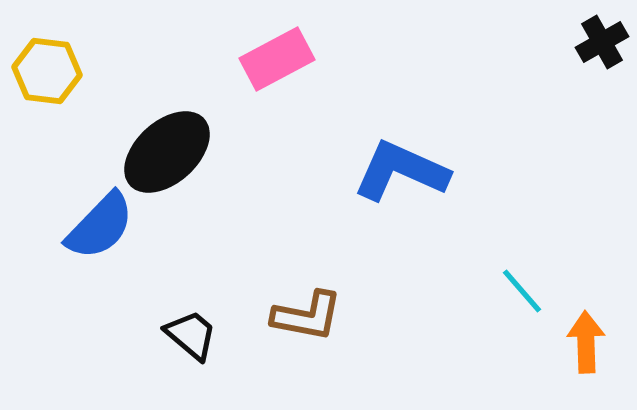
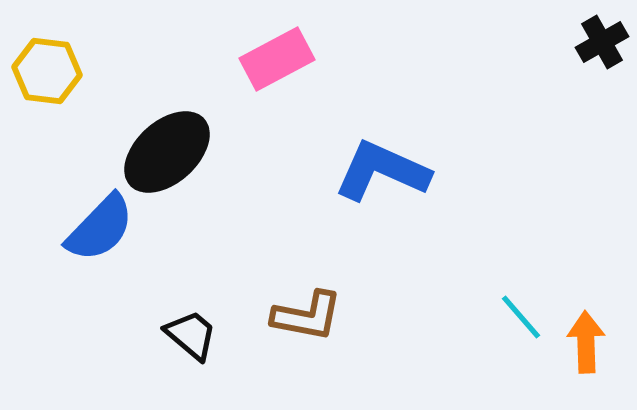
blue L-shape: moved 19 px left
blue semicircle: moved 2 px down
cyan line: moved 1 px left, 26 px down
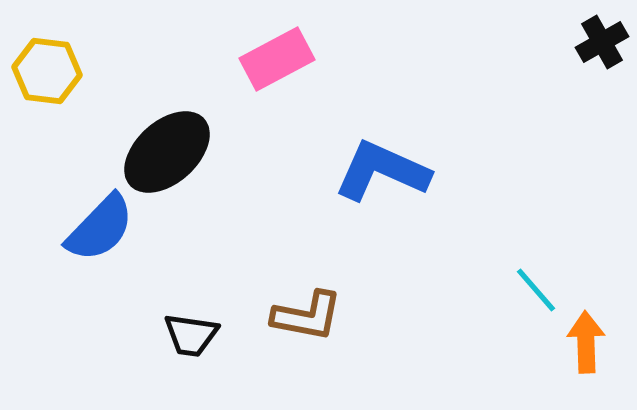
cyan line: moved 15 px right, 27 px up
black trapezoid: rotated 148 degrees clockwise
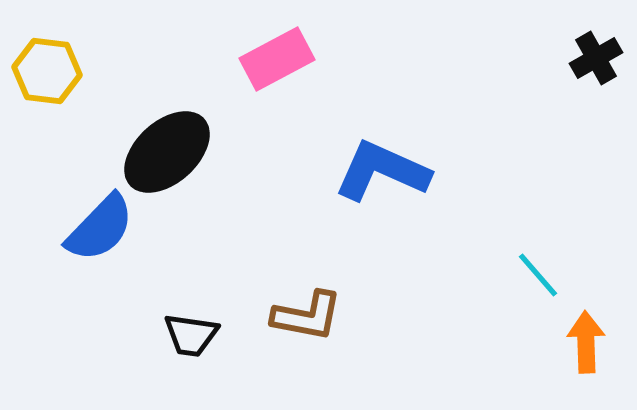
black cross: moved 6 px left, 16 px down
cyan line: moved 2 px right, 15 px up
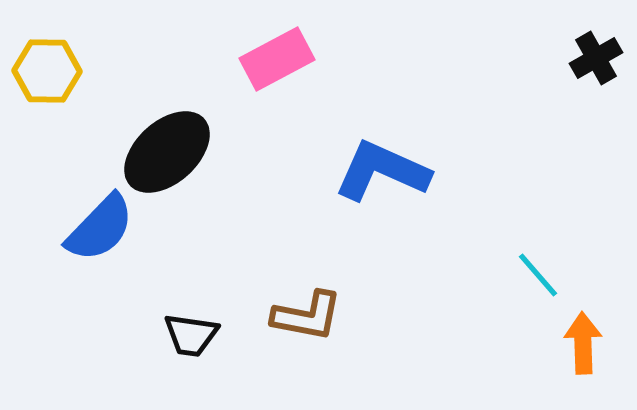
yellow hexagon: rotated 6 degrees counterclockwise
orange arrow: moved 3 px left, 1 px down
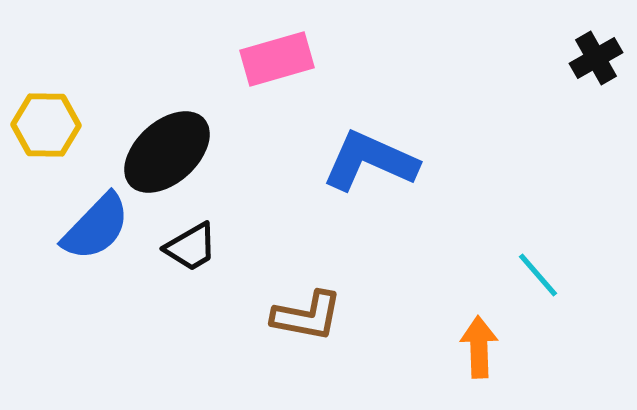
pink rectangle: rotated 12 degrees clockwise
yellow hexagon: moved 1 px left, 54 px down
blue L-shape: moved 12 px left, 10 px up
blue semicircle: moved 4 px left, 1 px up
black trapezoid: moved 88 px up; rotated 38 degrees counterclockwise
orange arrow: moved 104 px left, 4 px down
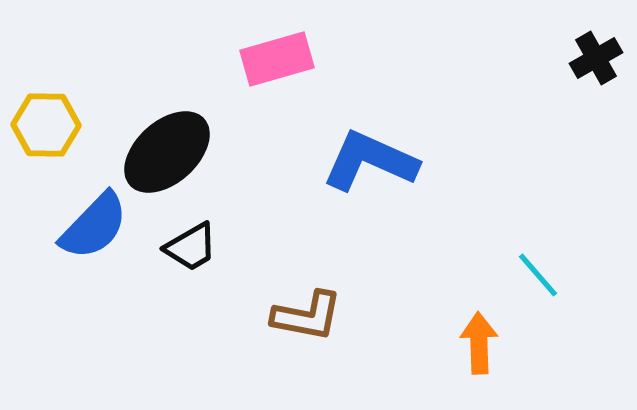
blue semicircle: moved 2 px left, 1 px up
orange arrow: moved 4 px up
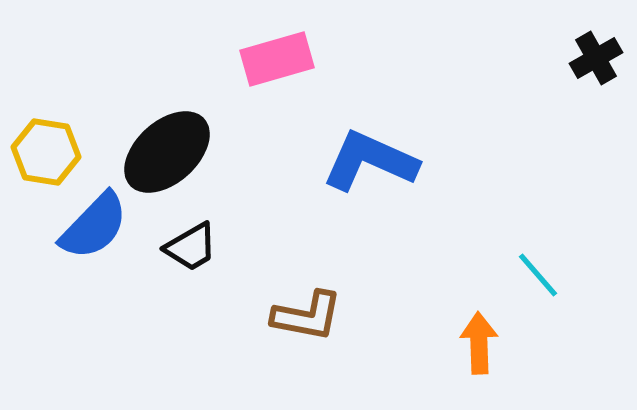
yellow hexagon: moved 27 px down; rotated 8 degrees clockwise
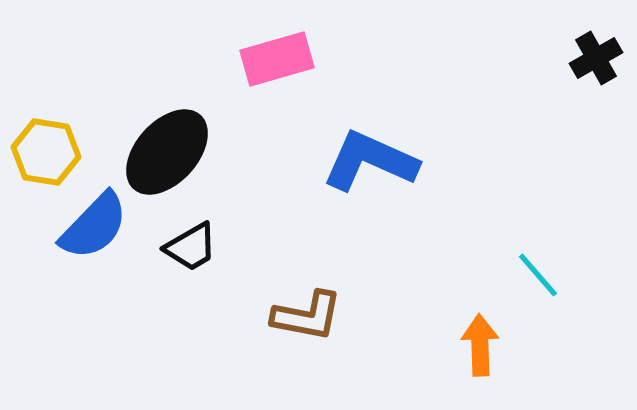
black ellipse: rotated 6 degrees counterclockwise
orange arrow: moved 1 px right, 2 px down
